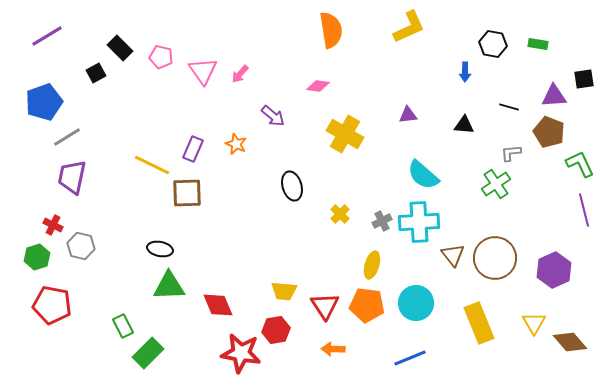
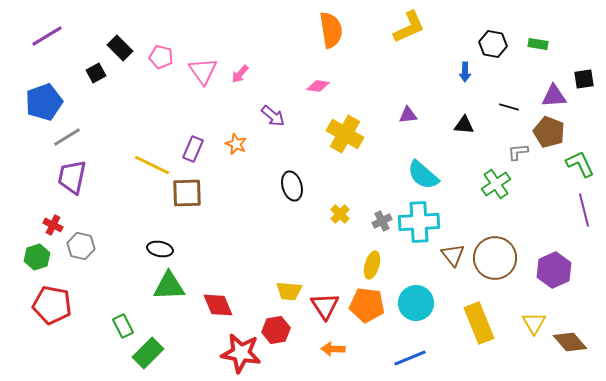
gray L-shape at (511, 153): moved 7 px right, 1 px up
yellow trapezoid at (284, 291): moved 5 px right
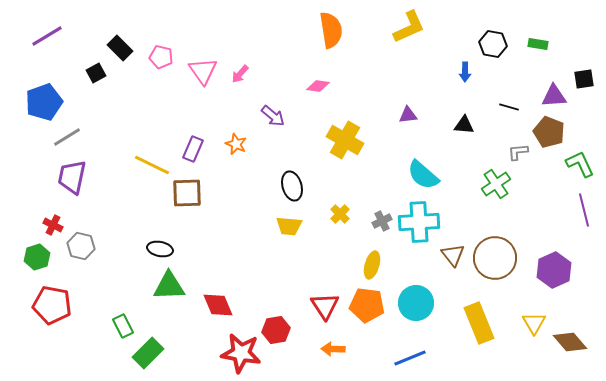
yellow cross at (345, 134): moved 6 px down
yellow trapezoid at (289, 291): moved 65 px up
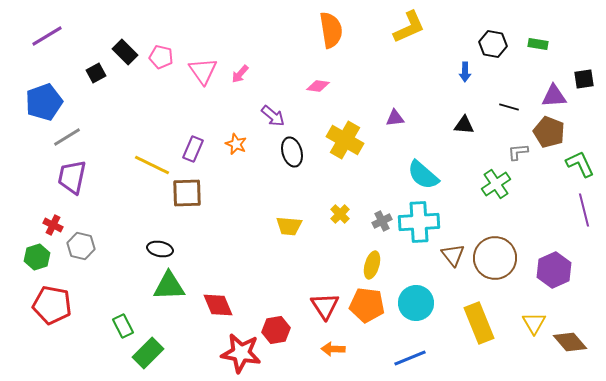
black rectangle at (120, 48): moved 5 px right, 4 px down
purple triangle at (408, 115): moved 13 px left, 3 px down
black ellipse at (292, 186): moved 34 px up
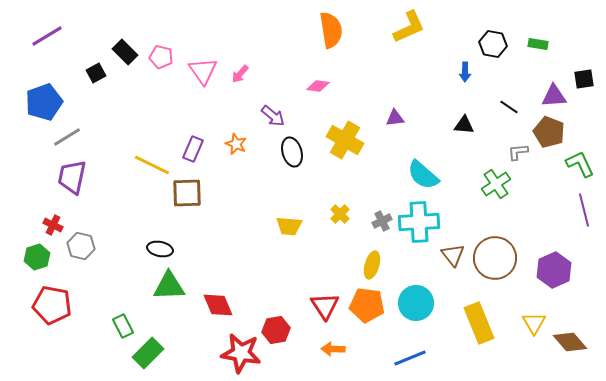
black line at (509, 107): rotated 18 degrees clockwise
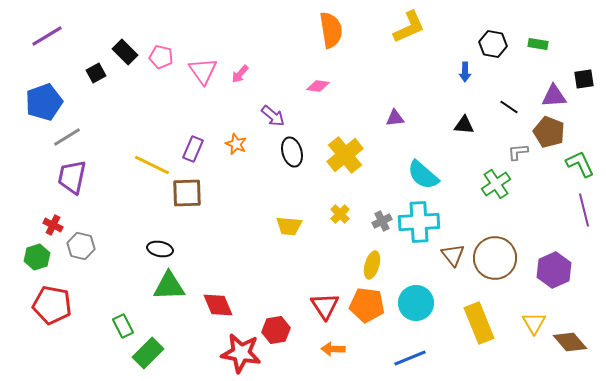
yellow cross at (345, 140): moved 15 px down; rotated 21 degrees clockwise
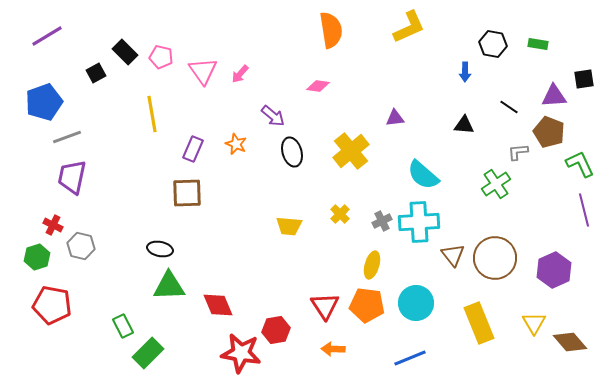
gray line at (67, 137): rotated 12 degrees clockwise
yellow cross at (345, 155): moved 6 px right, 4 px up
yellow line at (152, 165): moved 51 px up; rotated 54 degrees clockwise
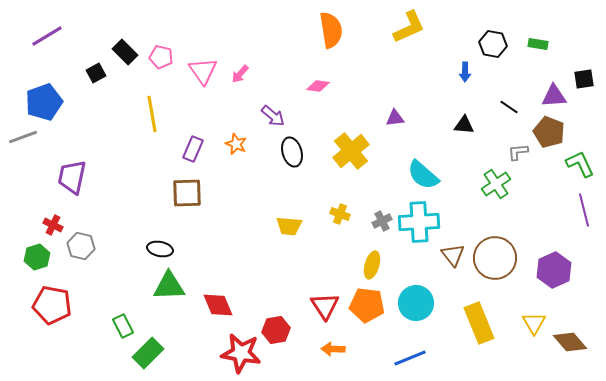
gray line at (67, 137): moved 44 px left
yellow cross at (340, 214): rotated 24 degrees counterclockwise
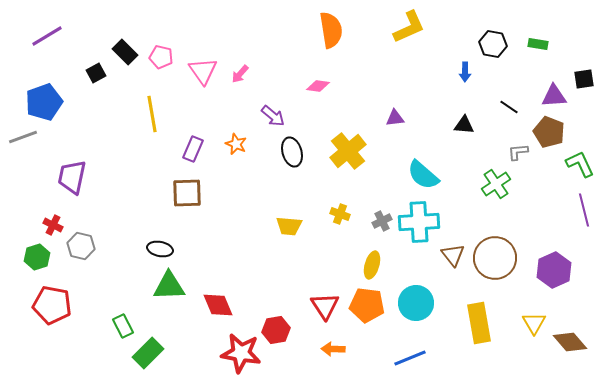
yellow cross at (351, 151): moved 3 px left
yellow rectangle at (479, 323): rotated 12 degrees clockwise
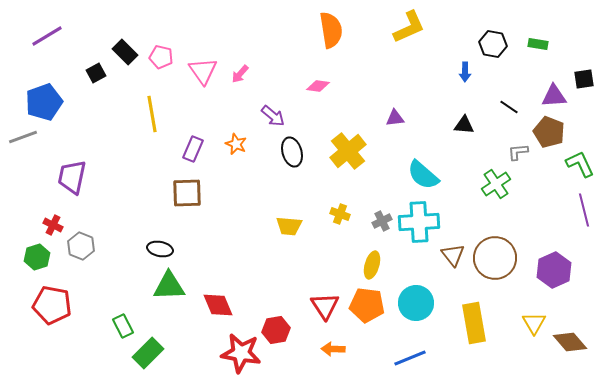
gray hexagon at (81, 246): rotated 8 degrees clockwise
yellow rectangle at (479, 323): moved 5 px left
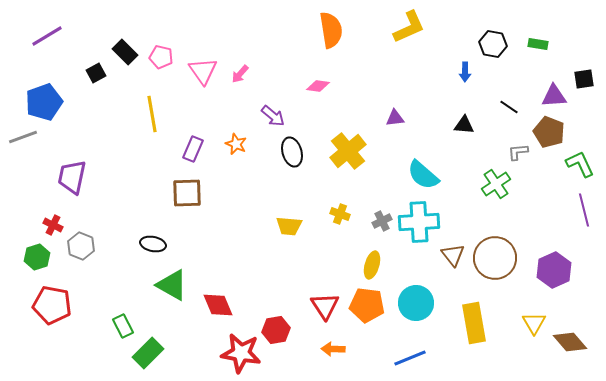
black ellipse at (160, 249): moved 7 px left, 5 px up
green triangle at (169, 286): moved 3 px right, 1 px up; rotated 32 degrees clockwise
